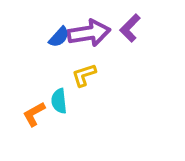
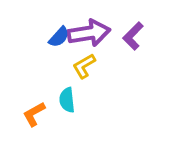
purple L-shape: moved 3 px right, 8 px down
yellow L-shape: moved 9 px up; rotated 12 degrees counterclockwise
cyan semicircle: moved 8 px right, 1 px up
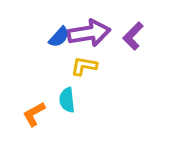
yellow L-shape: rotated 40 degrees clockwise
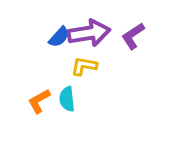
purple L-shape: rotated 12 degrees clockwise
cyan semicircle: moved 1 px up
orange L-shape: moved 5 px right, 13 px up
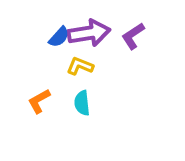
yellow L-shape: moved 4 px left; rotated 12 degrees clockwise
cyan semicircle: moved 15 px right, 4 px down
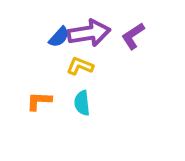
orange L-shape: rotated 32 degrees clockwise
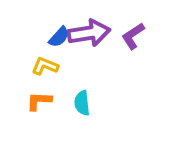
yellow L-shape: moved 35 px left
